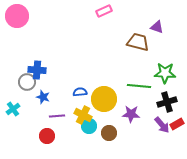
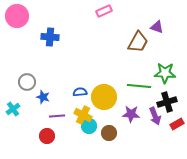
brown trapezoid: rotated 105 degrees clockwise
blue cross: moved 13 px right, 33 px up
yellow circle: moved 2 px up
purple arrow: moved 7 px left, 9 px up; rotated 18 degrees clockwise
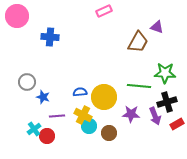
cyan cross: moved 21 px right, 20 px down
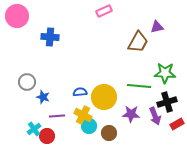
purple triangle: rotated 32 degrees counterclockwise
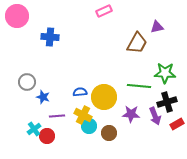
brown trapezoid: moved 1 px left, 1 px down
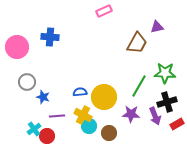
pink circle: moved 31 px down
green line: rotated 65 degrees counterclockwise
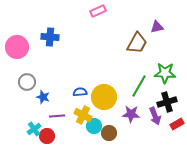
pink rectangle: moved 6 px left
cyan circle: moved 5 px right
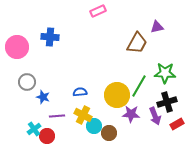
yellow circle: moved 13 px right, 2 px up
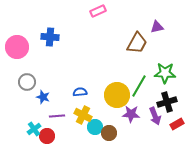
cyan circle: moved 1 px right, 1 px down
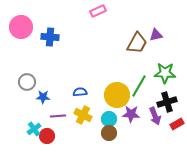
purple triangle: moved 1 px left, 8 px down
pink circle: moved 4 px right, 20 px up
blue star: rotated 16 degrees counterclockwise
purple line: moved 1 px right
cyan circle: moved 14 px right, 8 px up
